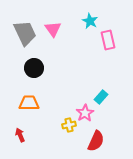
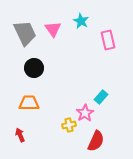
cyan star: moved 9 px left
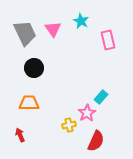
pink star: moved 2 px right
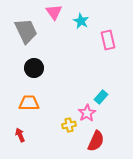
pink triangle: moved 1 px right, 17 px up
gray trapezoid: moved 1 px right, 2 px up
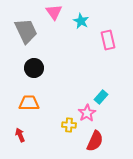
yellow cross: rotated 16 degrees clockwise
red semicircle: moved 1 px left
